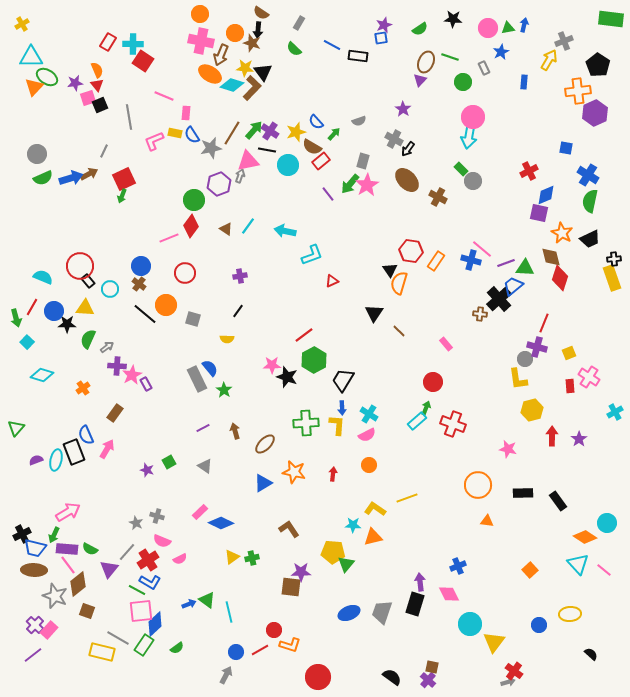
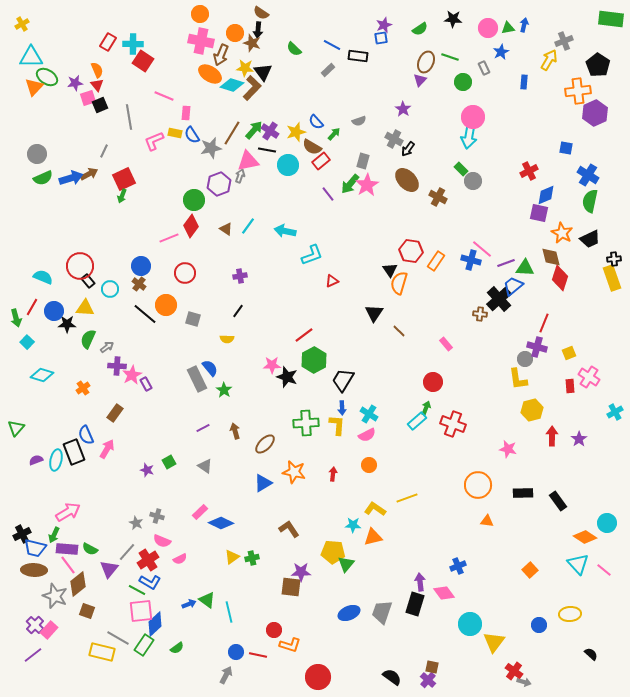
gray rectangle at (299, 23): moved 29 px right, 47 px down; rotated 16 degrees clockwise
pink diamond at (449, 594): moved 5 px left, 1 px up; rotated 10 degrees counterclockwise
red line at (260, 650): moved 2 px left, 5 px down; rotated 42 degrees clockwise
gray arrow at (508, 682): moved 16 px right; rotated 32 degrees clockwise
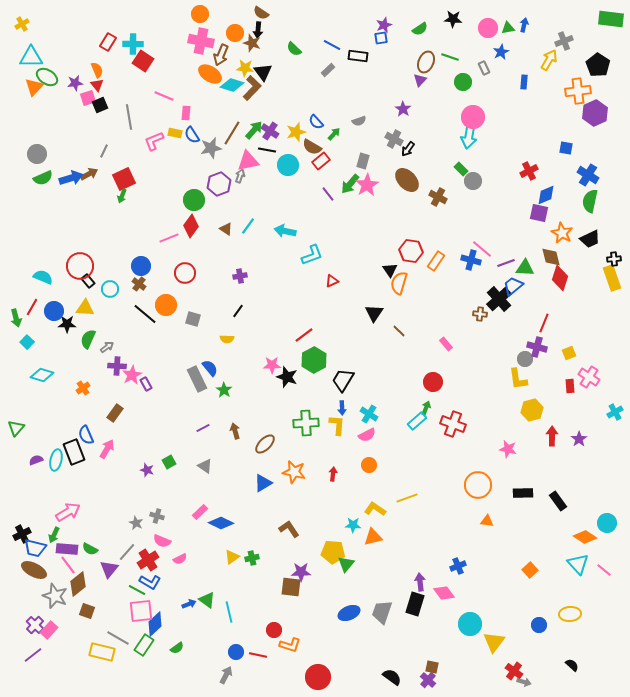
brown ellipse at (34, 570): rotated 25 degrees clockwise
black semicircle at (591, 654): moved 19 px left, 11 px down
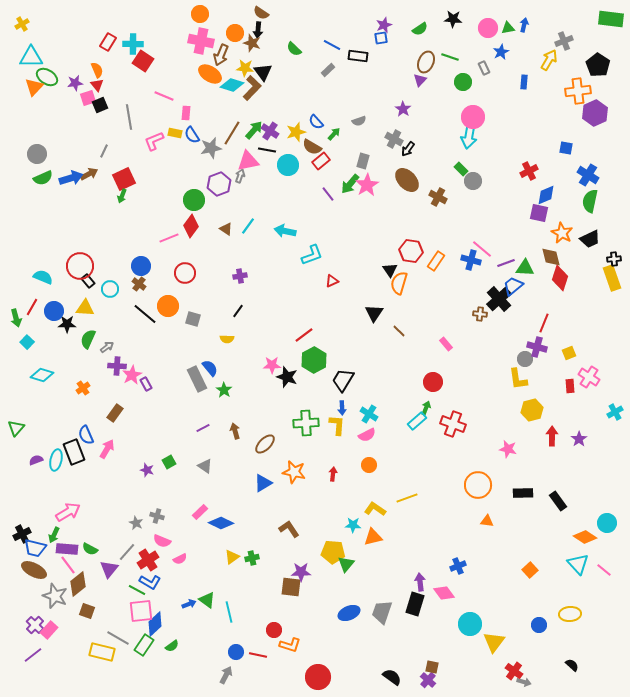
orange circle at (166, 305): moved 2 px right, 1 px down
green semicircle at (177, 648): moved 5 px left, 2 px up
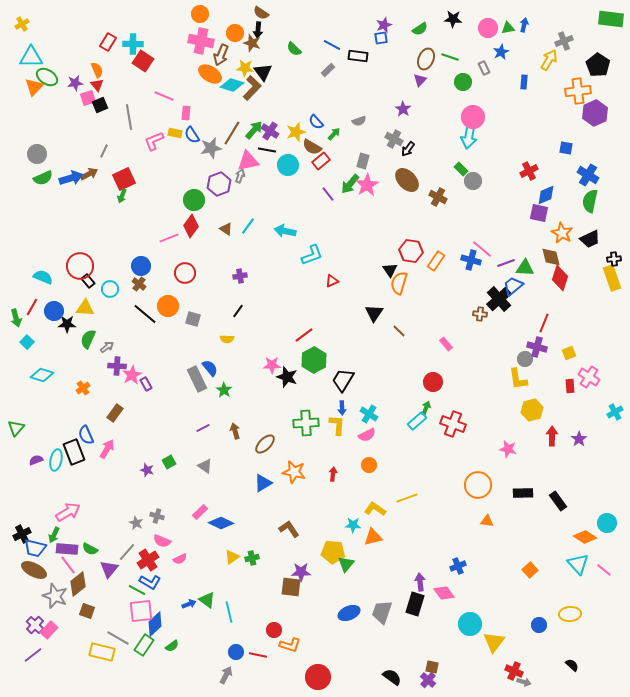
brown ellipse at (426, 62): moved 3 px up
red cross at (514, 671): rotated 12 degrees counterclockwise
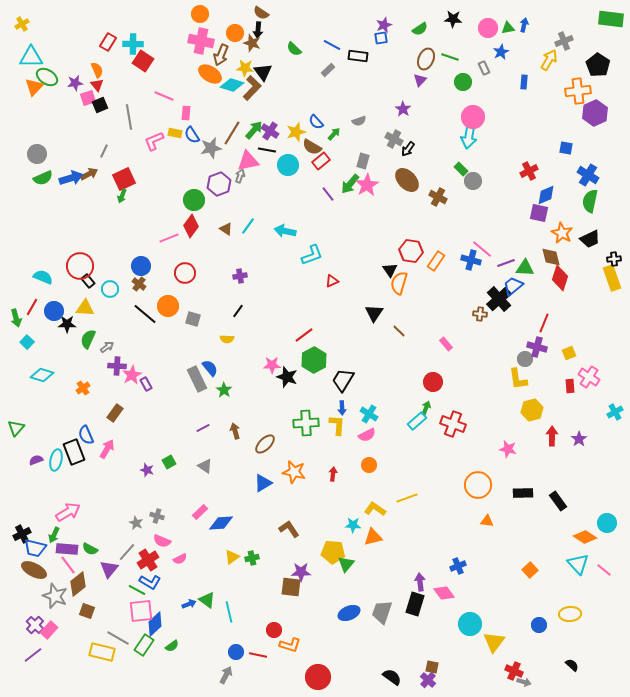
blue diamond at (221, 523): rotated 30 degrees counterclockwise
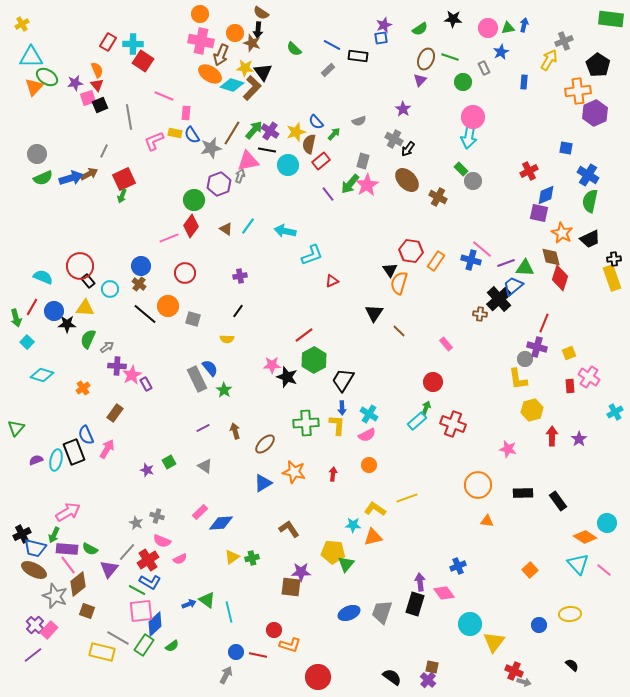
brown semicircle at (312, 147): moved 3 px left, 3 px up; rotated 72 degrees clockwise
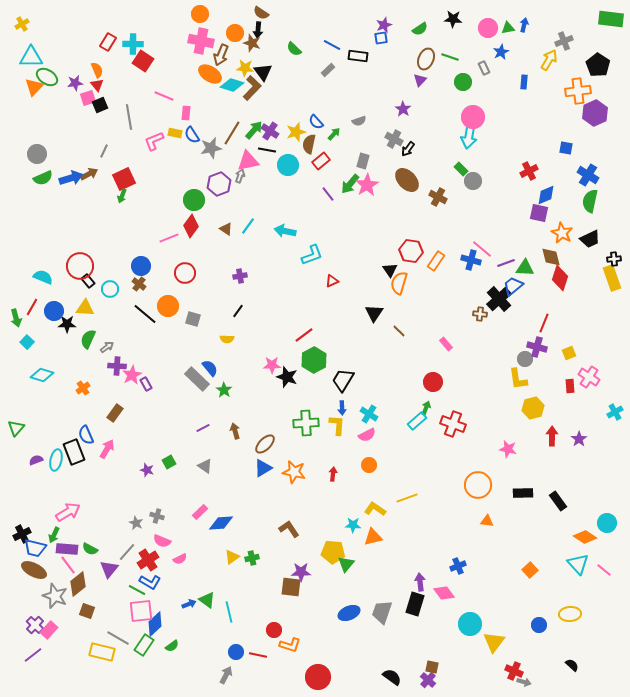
gray rectangle at (197, 379): rotated 20 degrees counterclockwise
yellow hexagon at (532, 410): moved 1 px right, 2 px up
blue triangle at (263, 483): moved 15 px up
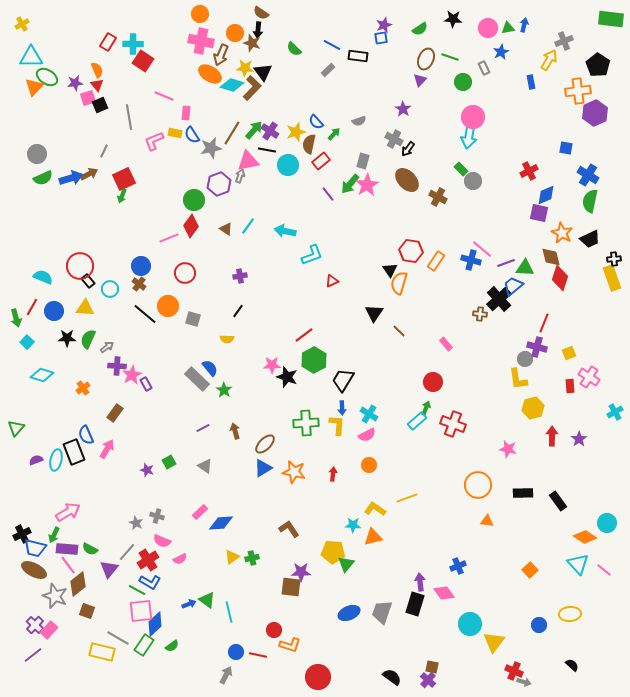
blue rectangle at (524, 82): moved 7 px right; rotated 16 degrees counterclockwise
black star at (67, 324): moved 14 px down
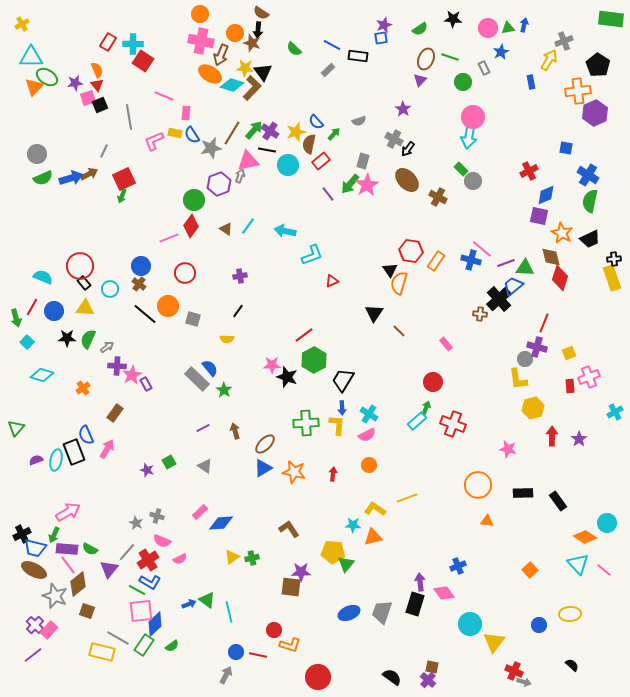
purple square at (539, 213): moved 3 px down
black rectangle at (88, 281): moved 4 px left, 2 px down
pink cross at (589, 377): rotated 35 degrees clockwise
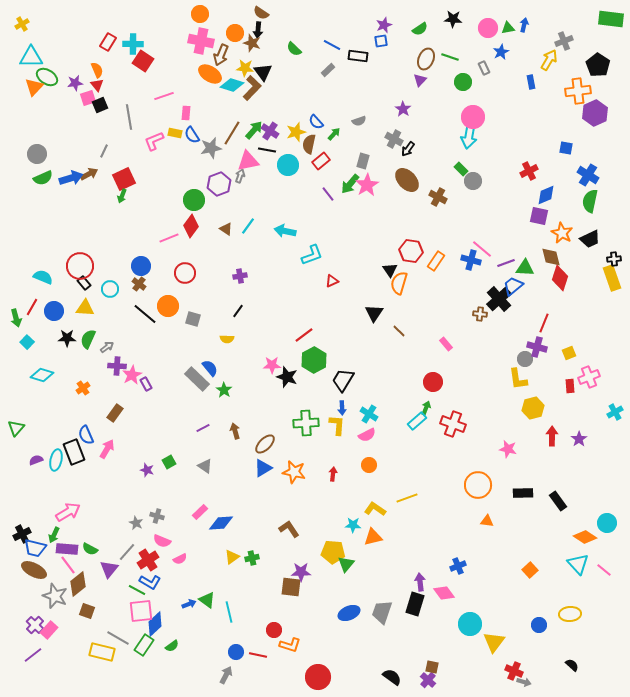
blue square at (381, 38): moved 3 px down
pink line at (164, 96): rotated 42 degrees counterclockwise
